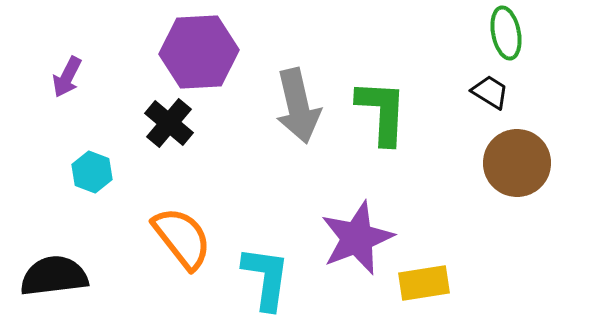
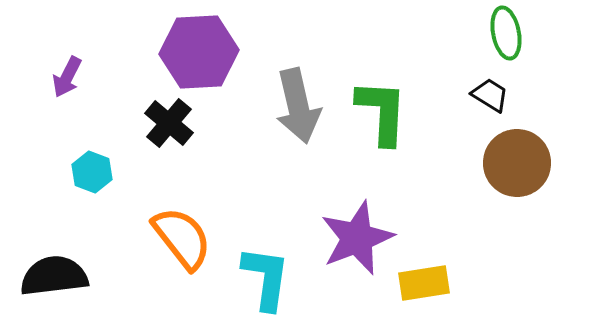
black trapezoid: moved 3 px down
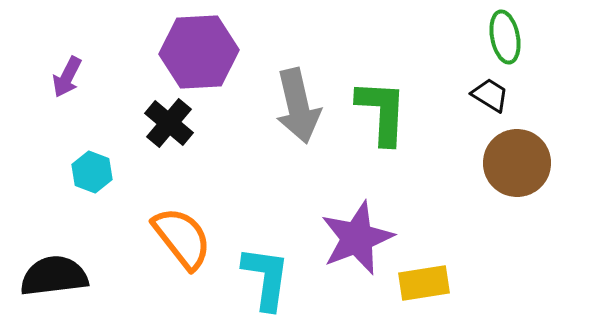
green ellipse: moved 1 px left, 4 px down
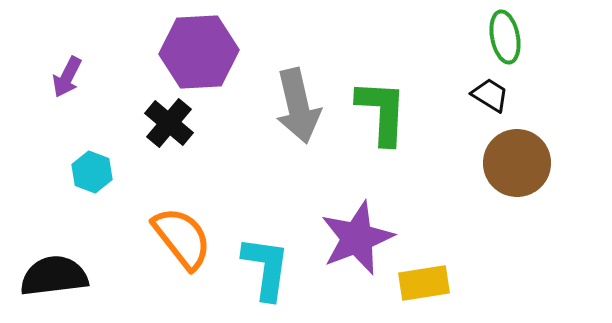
cyan L-shape: moved 10 px up
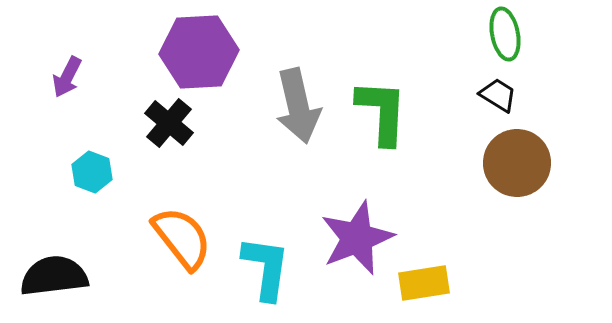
green ellipse: moved 3 px up
black trapezoid: moved 8 px right
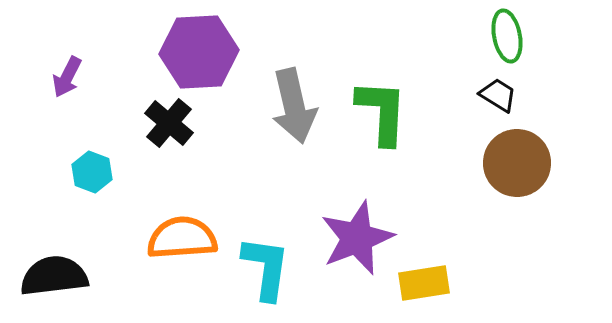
green ellipse: moved 2 px right, 2 px down
gray arrow: moved 4 px left
orange semicircle: rotated 56 degrees counterclockwise
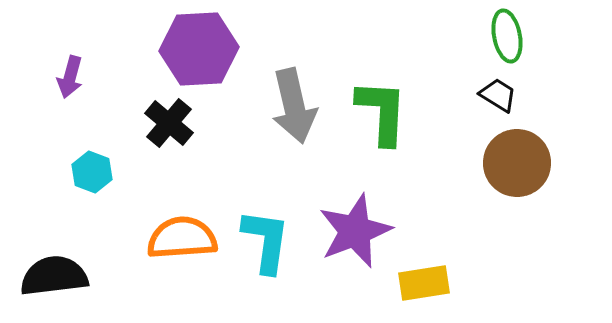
purple hexagon: moved 3 px up
purple arrow: moved 3 px right; rotated 12 degrees counterclockwise
purple star: moved 2 px left, 7 px up
cyan L-shape: moved 27 px up
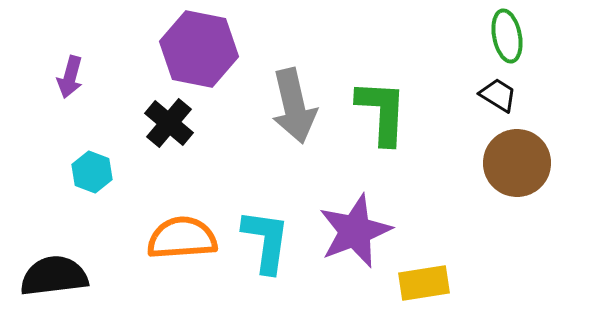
purple hexagon: rotated 14 degrees clockwise
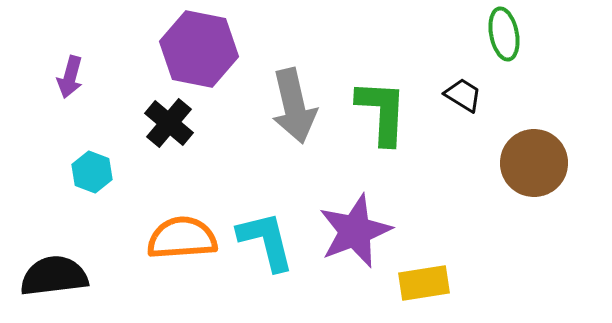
green ellipse: moved 3 px left, 2 px up
black trapezoid: moved 35 px left
brown circle: moved 17 px right
cyan L-shape: rotated 22 degrees counterclockwise
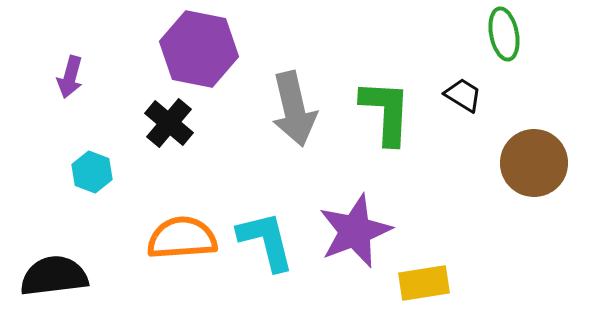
gray arrow: moved 3 px down
green L-shape: moved 4 px right
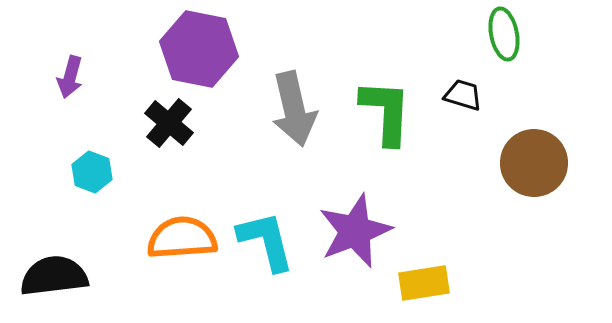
black trapezoid: rotated 15 degrees counterclockwise
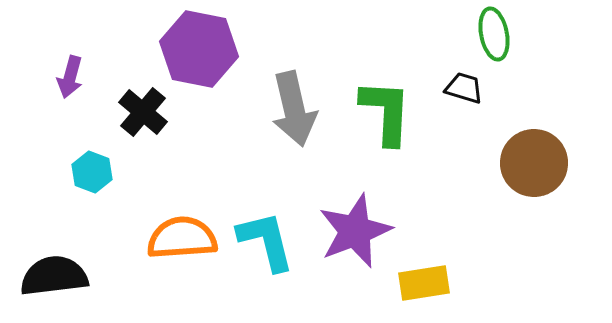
green ellipse: moved 10 px left
black trapezoid: moved 1 px right, 7 px up
black cross: moved 26 px left, 11 px up
